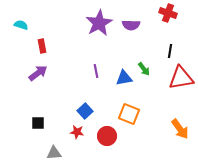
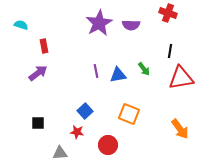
red rectangle: moved 2 px right
blue triangle: moved 6 px left, 3 px up
red circle: moved 1 px right, 9 px down
gray triangle: moved 6 px right
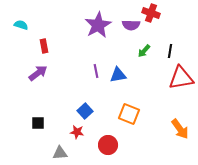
red cross: moved 17 px left
purple star: moved 1 px left, 2 px down
green arrow: moved 18 px up; rotated 80 degrees clockwise
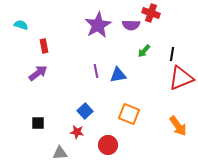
black line: moved 2 px right, 3 px down
red triangle: rotated 12 degrees counterclockwise
orange arrow: moved 2 px left, 3 px up
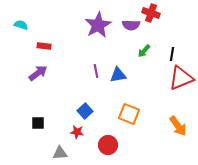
red rectangle: rotated 72 degrees counterclockwise
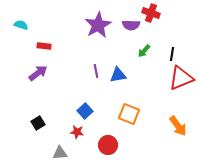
black square: rotated 32 degrees counterclockwise
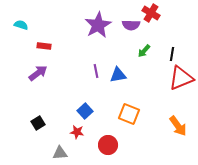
red cross: rotated 12 degrees clockwise
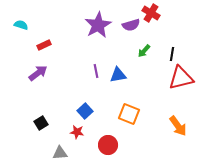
purple semicircle: rotated 18 degrees counterclockwise
red rectangle: moved 1 px up; rotated 32 degrees counterclockwise
red triangle: rotated 8 degrees clockwise
black square: moved 3 px right
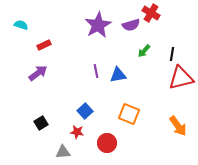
red circle: moved 1 px left, 2 px up
gray triangle: moved 3 px right, 1 px up
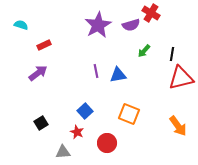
red star: rotated 16 degrees clockwise
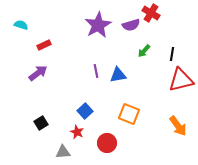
red triangle: moved 2 px down
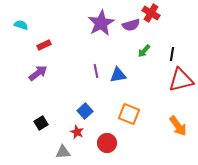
purple star: moved 3 px right, 2 px up
